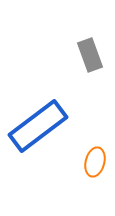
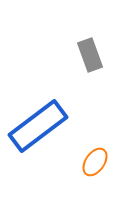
orange ellipse: rotated 20 degrees clockwise
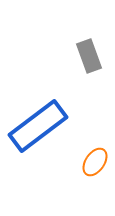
gray rectangle: moved 1 px left, 1 px down
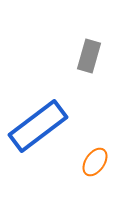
gray rectangle: rotated 36 degrees clockwise
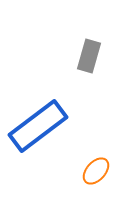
orange ellipse: moved 1 px right, 9 px down; rotated 8 degrees clockwise
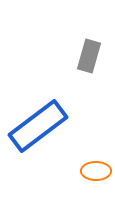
orange ellipse: rotated 48 degrees clockwise
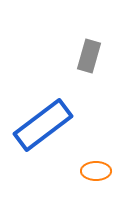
blue rectangle: moved 5 px right, 1 px up
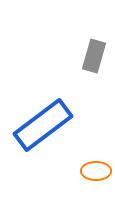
gray rectangle: moved 5 px right
